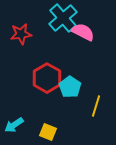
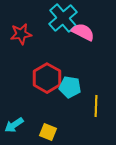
cyan pentagon: rotated 25 degrees counterclockwise
yellow line: rotated 15 degrees counterclockwise
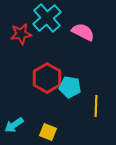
cyan cross: moved 16 px left
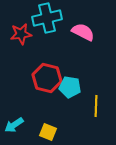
cyan cross: rotated 28 degrees clockwise
red hexagon: rotated 16 degrees counterclockwise
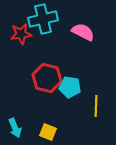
cyan cross: moved 4 px left, 1 px down
cyan arrow: moved 1 px right, 3 px down; rotated 78 degrees counterclockwise
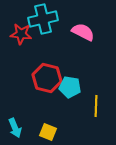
red star: rotated 15 degrees clockwise
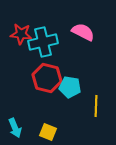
cyan cross: moved 23 px down
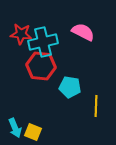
red hexagon: moved 6 px left, 12 px up; rotated 8 degrees counterclockwise
yellow square: moved 15 px left
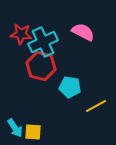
cyan cross: rotated 12 degrees counterclockwise
red hexagon: rotated 8 degrees clockwise
yellow line: rotated 60 degrees clockwise
cyan arrow: rotated 12 degrees counterclockwise
yellow square: rotated 18 degrees counterclockwise
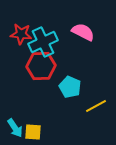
red hexagon: rotated 16 degrees counterclockwise
cyan pentagon: rotated 15 degrees clockwise
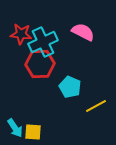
red hexagon: moved 1 px left, 2 px up
